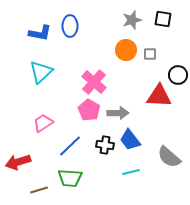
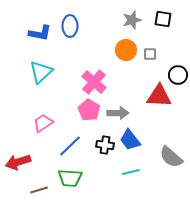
gray semicircle: moved 2 px right
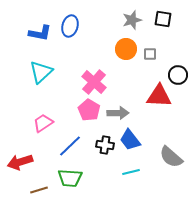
blue ellipse: rotated 15 degrees clockwise
orange circle: moved 1 px up
red arrow: moved 2 px right
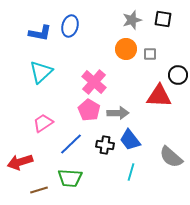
blue line: moved 1 px right, 2 px up
cyan line: rotated 60 degrees counterclockwise
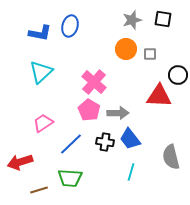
blue trapezoid: moved 1 px up
black cross: moved 3 px up
gray semicircle: rotated 35 degrees clockwise
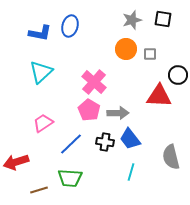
red arrow: moved 4 px left
